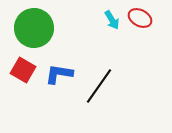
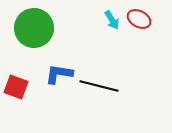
red ellipse: moved 1 px left, 1 px down
red square: moved 7 px left, 17 px down; rotated 10 degrees counterclockwise
black line: rotated 69 degrees clockwise
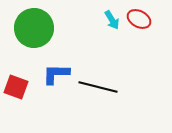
blue L-shape: moved 3 px left; rotated 8 degrees counterclockwise
black line: moved 1 px left, 1 px down
